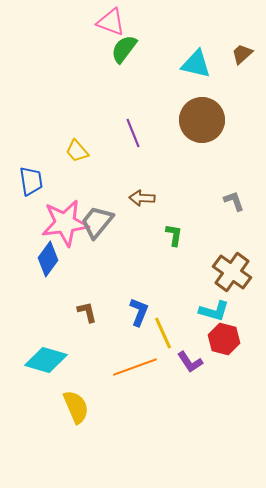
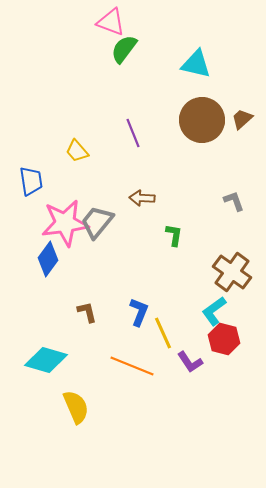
brown trapezoid: moved 65 px down
cyan L-shape: rotated 128 degrees clockwise
orange line: moved 3 px left, 1 px up; rotated 42 degrees clockwise
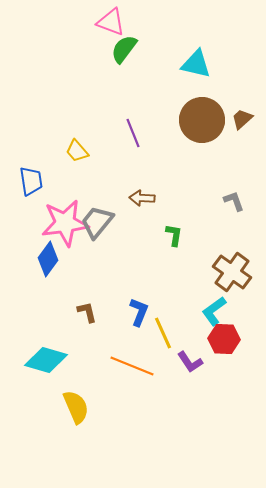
red hexagon: rotated 12 degrees counterclockwise
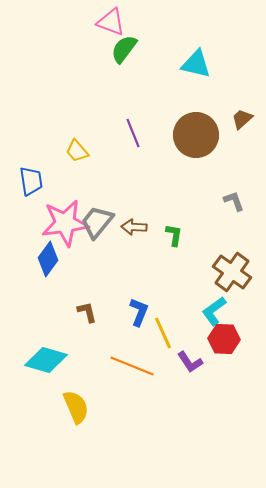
brown circle: moved 6 px left, 15 px down
brown arrow: moved 8 px left, 29 px down
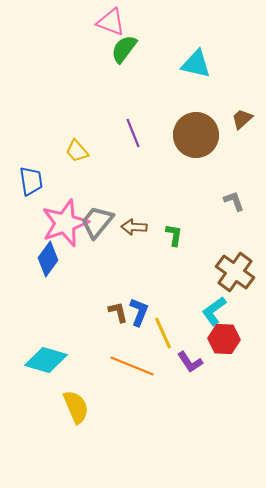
pink star: rotated 12 degrees counterclockwise
brown cross: moved 3 px right
brown L-shape: moved 31 px right
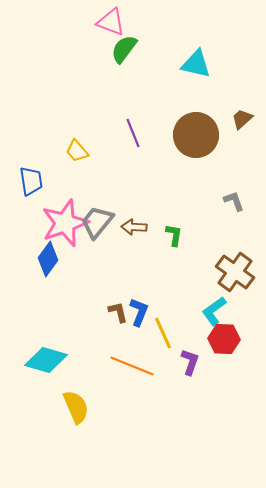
purple L-shape: rotated 128 degrees counterclockwise
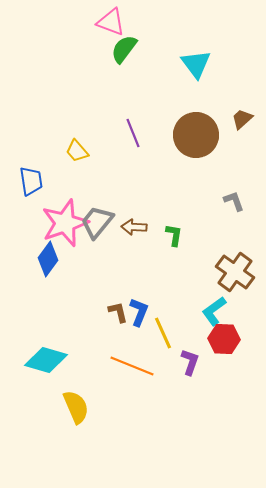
cyan triangle: rotated 40 degrees clockwise
